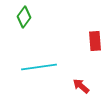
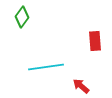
green diamond: moved 2 px left
cyan line: moved 7 px right
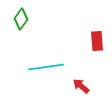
green diamond: moved 1 px left, 2 px down
red rectangle: moved 2 px right
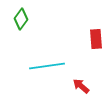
red rectangle: moved 1 px left, 2 px up
cyan line: moved 1 px right, 1 px up
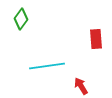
red arrow: rotated 18 degrees clockwise
